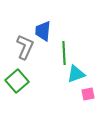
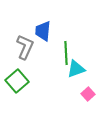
green line: moved 2 px right
cyan triangle: moved 5 px up
pink square: rotated 32 degrees counterclockwise
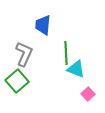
blue trapezoid: moved 6 px up
gray L-shape: moved 1 px left, 7 px down
cyan triangle: rotated 42 degrees clockwise
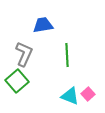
blue trapezoid: rotated 75 degrees clockwise
green line: moved 1 px right, 2 px down
cyan triangle: moved 6 px left, 27 px down
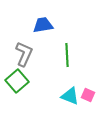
pink square: moved 1 px down; rotated 24 degrees counterclockwise
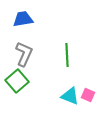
blue trapezoid: moved 20 px left, 6 px up
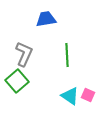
blue trapezoid: moved 23 px right
cyan triangle: rotated 12 degrees clockwise
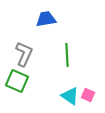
green square: rotated 25 degrees counterclockwise
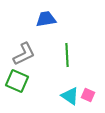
gray L-shape: rotated 40 degrees clockwise
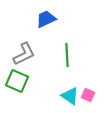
blue trapezoid: rotated 15 degrees counterclockwise
